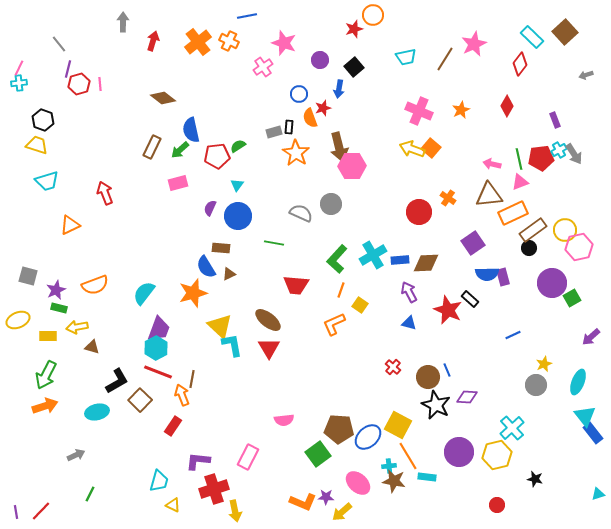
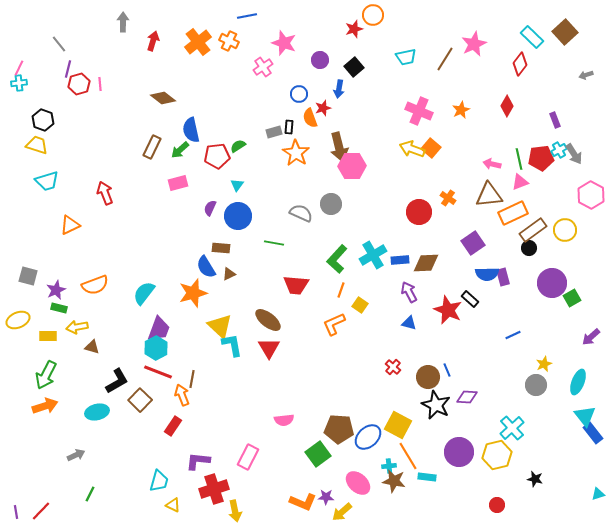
pink hexagon at (579, 247): moved 12 px right, 52 px up; rotated 20 degrees counterclockwise
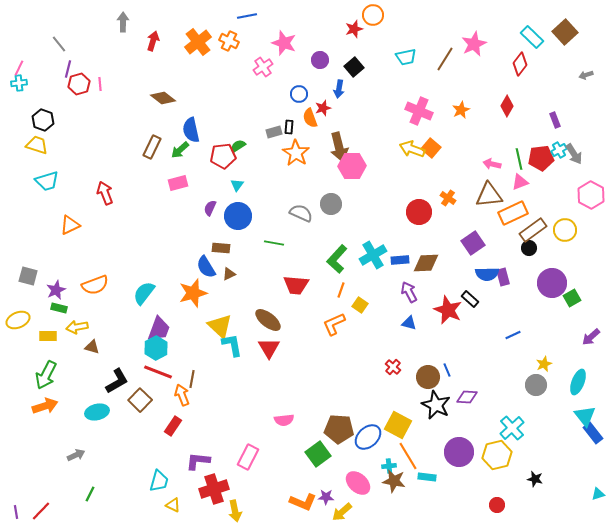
red pentagon at (217, 156): moved 6 px right
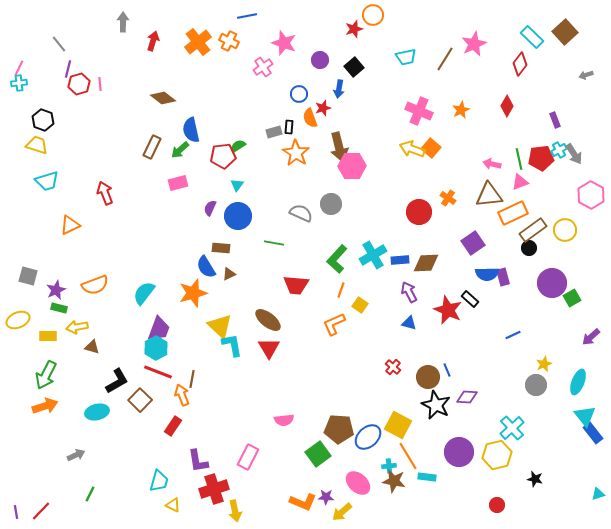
purple L-shape at (198, 461): rotated 105 degrees counterclockwise
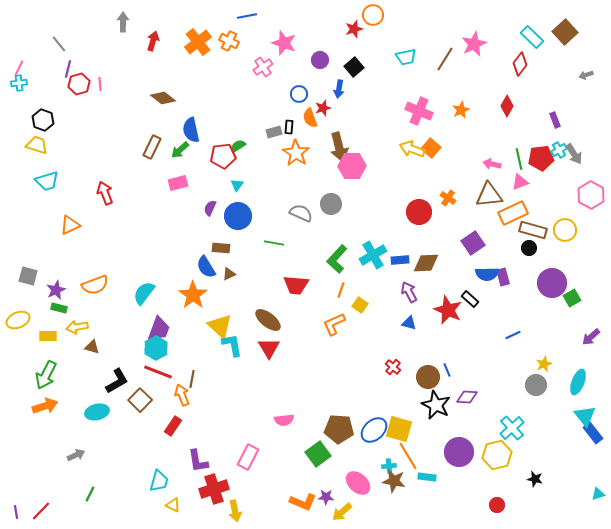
brown rectangle at (533, 230): rotated 52 degrees clockwise
orange star at (193, 293): moved 2 px down; rotated 20 degrees counterclockwise
yellow square at (398, 425): moved 1 px right, 4 px down; rotated 12 degrees counterclockwise
blue ellipse at (368, 437): moved 6 px right, 7 px up
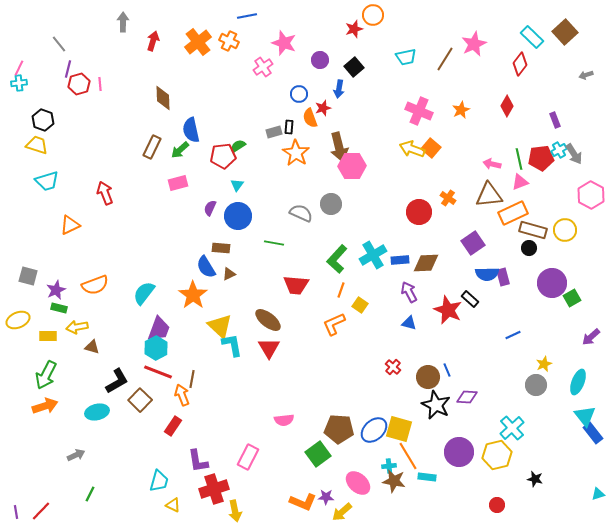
brown diamond at (163, 98): rotated 50 degrees clockwise
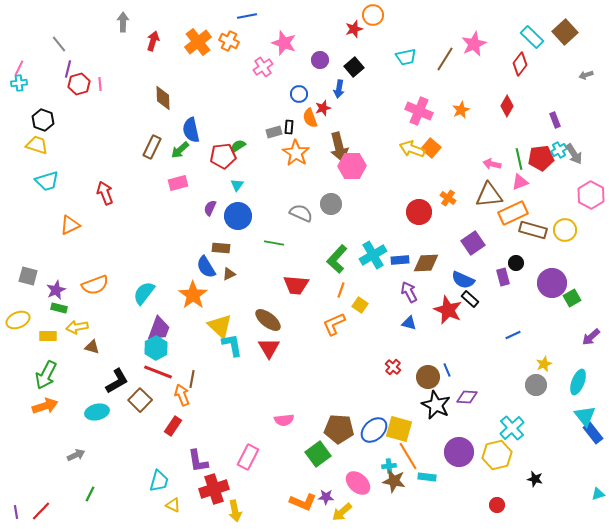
black circle at (529, 248): moved 13 px left, 15 px down
blue semicircle at (487, 274): moved 24 px left, 6 px down; rotated 25 degrees clockwise
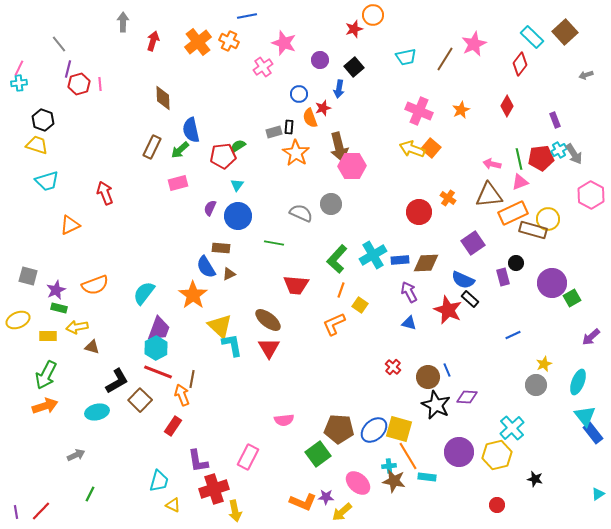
yellow circle at (565, 230): moved 17 px left, 11 px up
cyan triangle at (598, 494): rotated 16 degrees counterclockwise
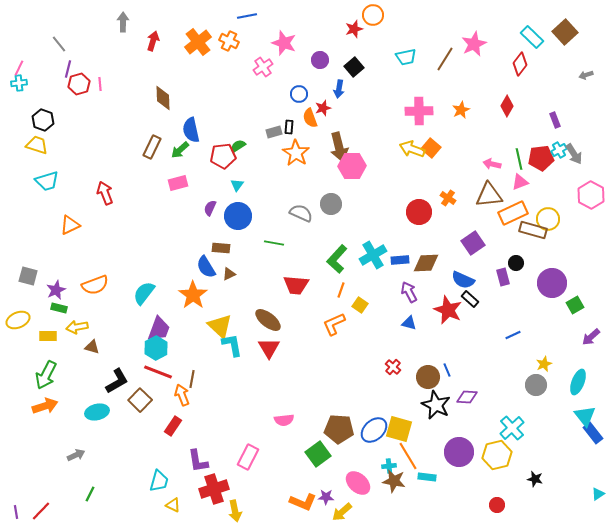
pink cross at (419, 111): rotated 24 degrees counterclockwise
green square at (572, 298): moved 3 px right, 7 px down
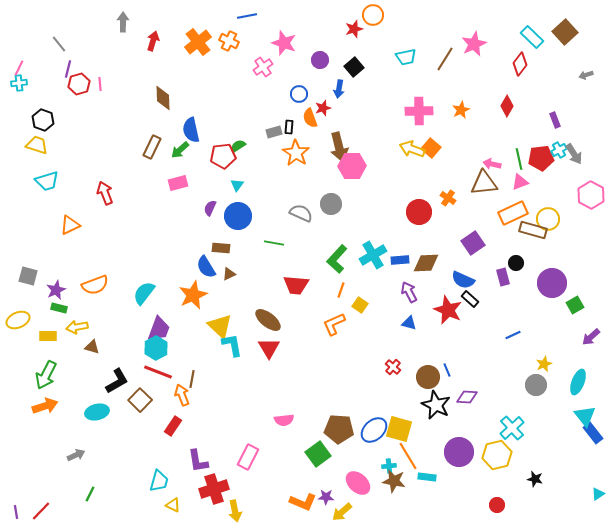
brown triangle at (489, 195): moved 5 px left, 12 px up
orange star at (193, 295): rotated 12 degrees clockwise
